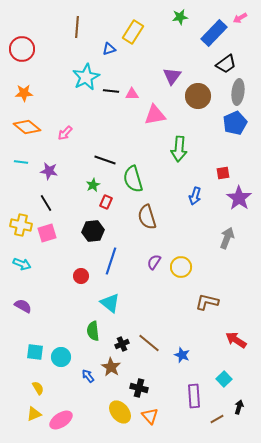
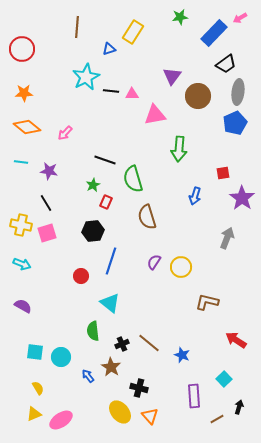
purple star at (239, 198): moved 3 px right
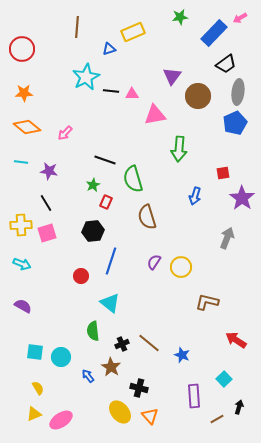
yellow rectangle at (133, 32): rotated 35 degrees clockwise
yellow cross at (21, 225): rotated 15 degrees counterclockwise
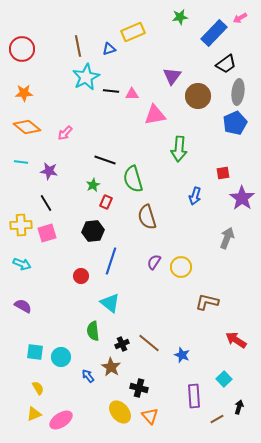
brown line at (77, 27): moved 1 px right, 19 px down; rotated 15 degrees counterclockwise
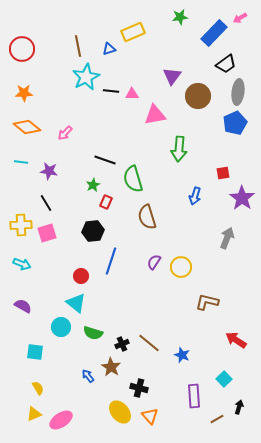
cyan triangle at (110, 303): moved 34 px left
green semicircle at (93, 331): moved 2 px down; rotated 66 degrees counterclockwise
cyan circle at (61, 357): moved 30 px up
